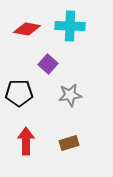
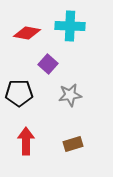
red diamond: moved 4 px down
brown rectangle: moved 4 px right, 1 px down
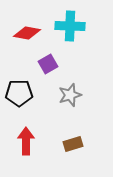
purple square: rotated 18 degrees clockwise
gray star: rotated 10 degrees counterclockwise
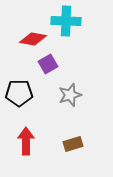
cyan cross: moved 4 px left, 5 px up
red diamond: moved 6 px right, 6 px down
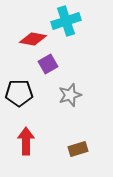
cyan cross: rotated 20 degrees counterclockwise
brown rectangle: moved 5 px right, 5 px down
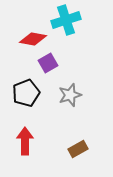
cyan cross: moved 1 px up
purple square: moved 1 px up
black pentagon: moved 7 px right; rotated 20 degrees counterclockwise
red arrow: moved 1 px left
brown rectangle: rotated 12 degrees counterclockwise
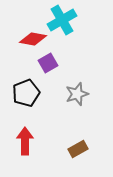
cyan cross: moved 4 px left; rotated 12 degrees counterclockwise
gray star: moved 7 px right, 1 px up
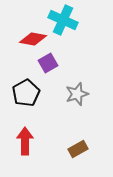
cyan cross: moved 1 px right; rotated 36 degrees counterclockwise
black pentagon: rotated 8 degrees counterclockwise
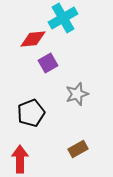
cyan cross: moved 2 px up; rotated 36 degrees clockwise
red diamond: rotated 16 degrees counterclockwise
black pentagon: moved 5 px right, 20 px down; rotated 8 degrees clockwise
red arrow: moved 5 px left, 18 px down
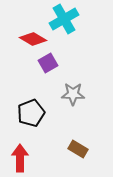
cyan cross: moved 1 px right, 1 px down
red diamond: rotated 36 degrees clockwise
gray star: moved 4 px left; rotated 20 degrees clockwise
brown rectangle: rotated 60 degrees clockwise
red arrow: moved 1 px up
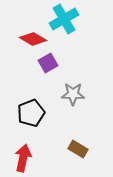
red arrow: moved 3 px right; rotated 12 degrees clockwise
